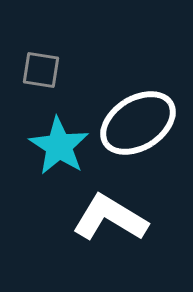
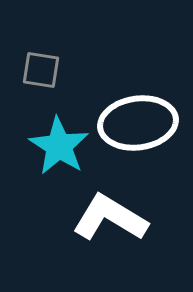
white ellipse: rotated 24 degrees clockwise
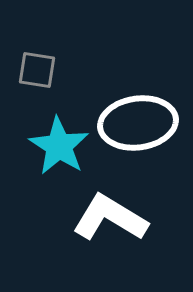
gray square: moved 4 px left
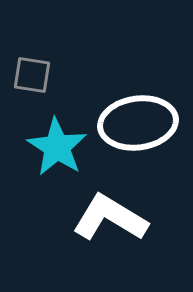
gray square: moved 5 px left, 5 px down
cyan star: moved 2 px left, 1 px down
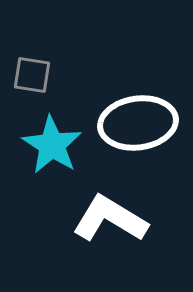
cyan star: moved 5 px left, 2 px up
white L-shape: moved 1 px down
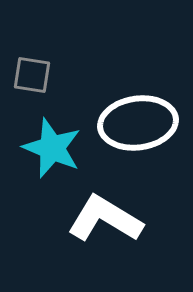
cyan star: moved 3 px down; rotated 10 degrees counterclockwise
white L-shape: moved 5 px left
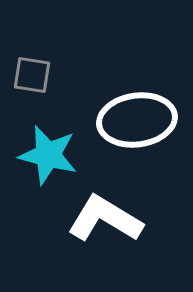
white ellipse: moved 1 px left, 3 px up
cyan star: moved 4 px left, 7 px down; rotated 8 degrees counterclockwise
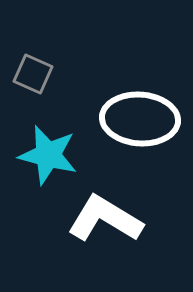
gray square: moved 1 px right, 1 px up; rotated 15 degrees clockwise
white ellipse: moved 3 px right, 1 px up; rotated 12 degrees clockwise
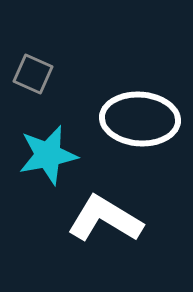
cyan star: rotated 26 degrees counterclockwise
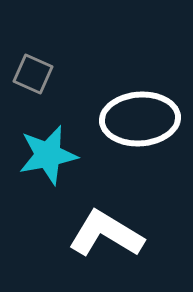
white ellipse: rotated 8 degrees counterclockwise
white L-shape: moved 1 px right, 15 px down
